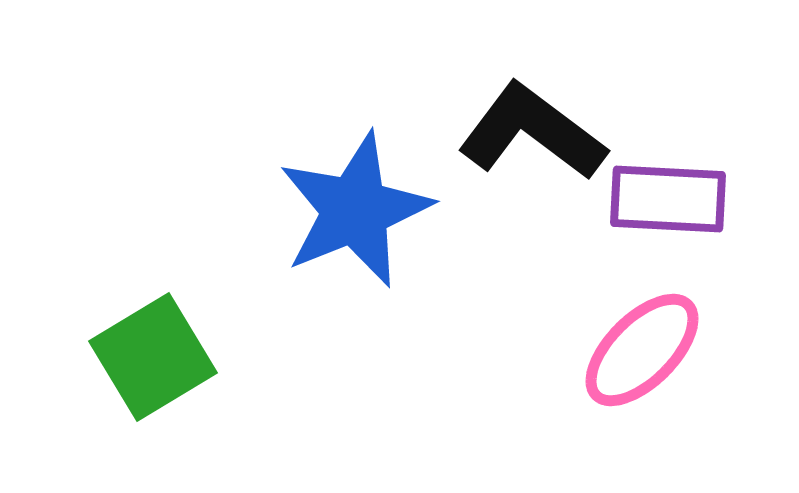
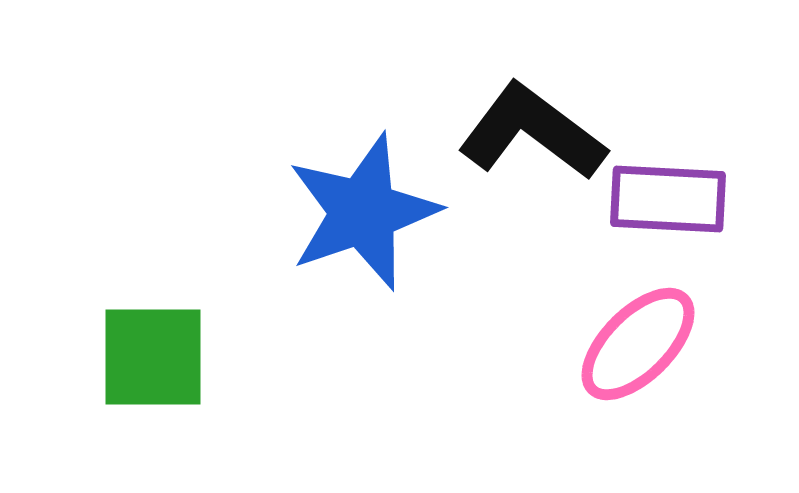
blue star: moved 8 px right, 2 px down; rotated 3 degrees clockwise
pink ellipse: moved 4 px left, 6 px up
green square: rotated 31 degrees clockwise
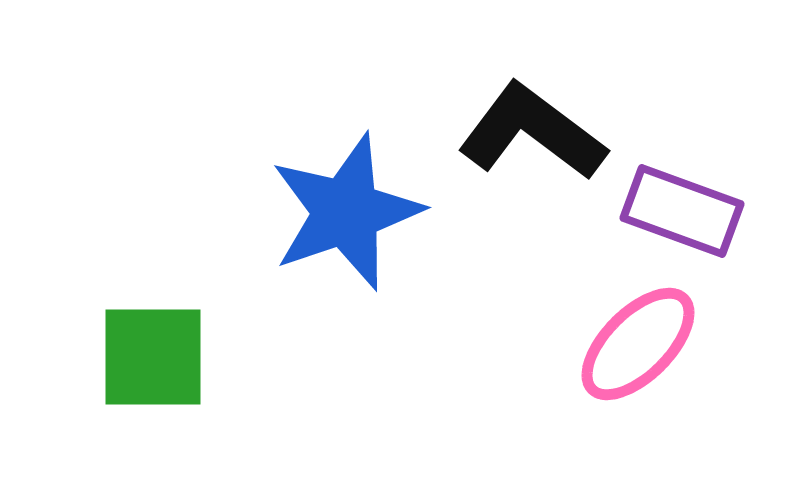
purple rectangle: moved 14 px right, 12 px down; rotated 17 degrees clockwise
blue star: moved 17 px left
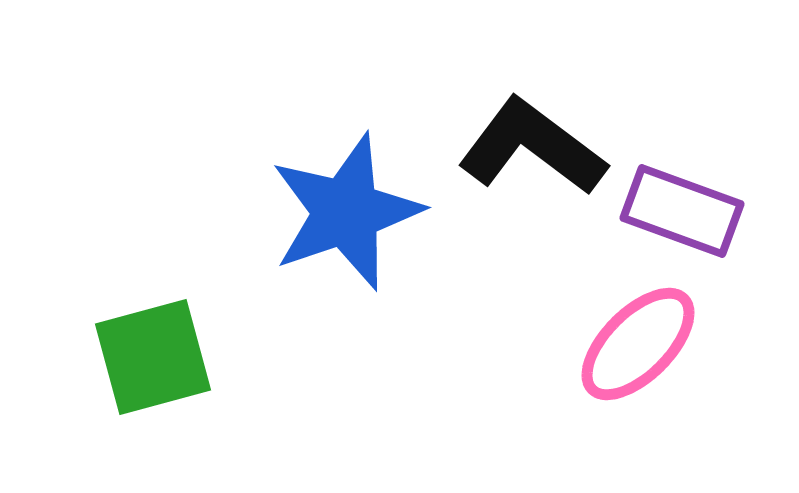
black L-shape: moved 15 px down
green square: rotated 15 degrees counterclockwise
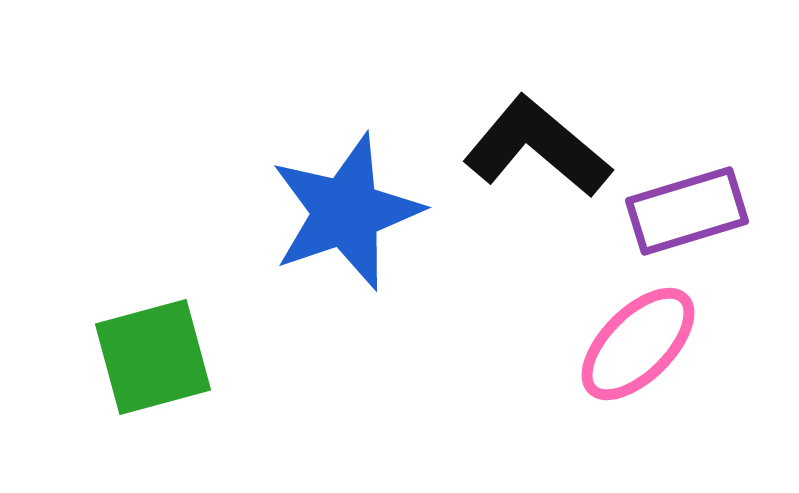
black L-shape: moved 5 px right; rotated 3 degrees clockwise
purple rectangle: moved 5 px right; rotated 37 degrees counterclockwise
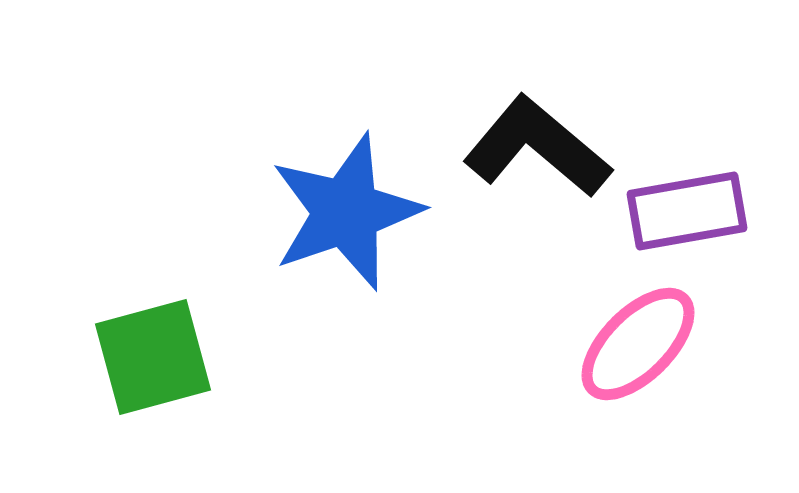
purple rectangle: rotated 7 degrees clockwise
